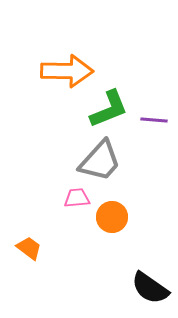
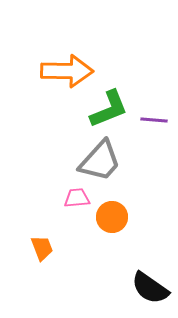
orange trapezoid: moved 13 px right; rotated 32 degrees clockwise
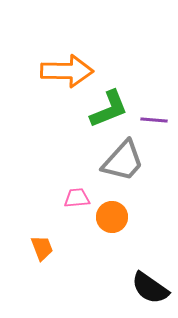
gray trapezoid: moved 23 px right
